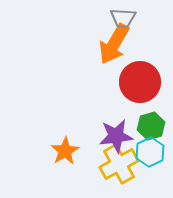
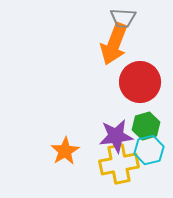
orange arrow: rotated 9 degrees counterclockwise
green hexagon: moved 5 px left
cyan hexagon: moved 1 px left, 2 px up; rotated 12 degrees clockwise
yellow cross: rotated 18 degrees clockwise
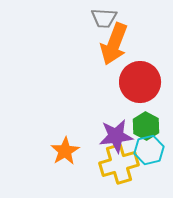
gray trapezoid: moved 19 px left
green hexagon: rotated 16 degrees counterclockwise
yellow cross: rotated 6 degrees counterclockwise
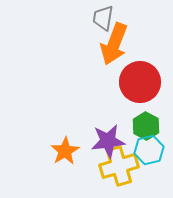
gray trapezoid: moved 1 px left; rotated 96 degrees clockwise
purple star: moved 8 px left, 5 px down
yellow cross: moved 2 px down
